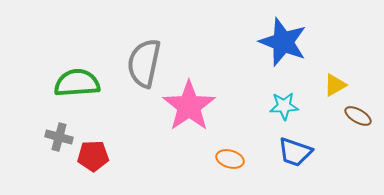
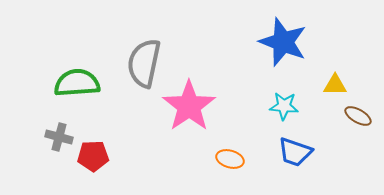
yellow triangle: rotated 30 degrees clockwise
cyan star: rotated 8 degrees clockwise
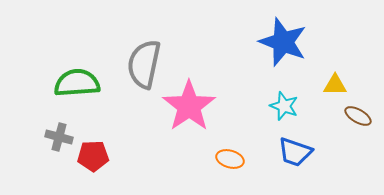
gray semicircle: moved 1 px down
cyan star: rotated 16 degrees clockwise
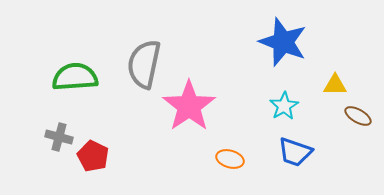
green semicircle: moved 2 px left, 6 px up
cyan star: rotated 20 degrees clockwise
red pentagon: rotated 28 degrees clockwise
